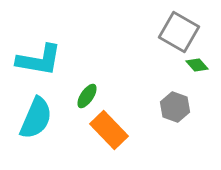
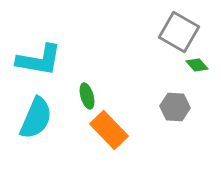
green ellipse: rotated 50 degrees counterclockwise
gray hexagon: rotated 16 degrees counterclockwise
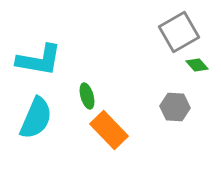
gray square: rotated 30 degrees clockwise
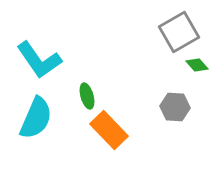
cyan L-shape: rotated 45 degrees clockwise
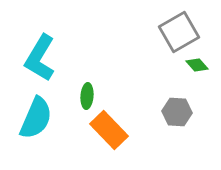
cyan L-shape: moved 1 px right, 2 px up; rotated 66 degrees clockwise
green ellipse: rotated 20 degrees clockwise
gray hexagon: moved 2 px right, 5 px down
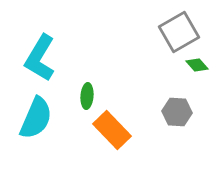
orange rectangle: moved 3 px right
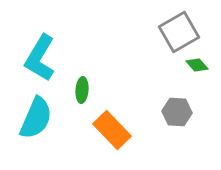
green ellipse: moved 5 px left, 6 px up
